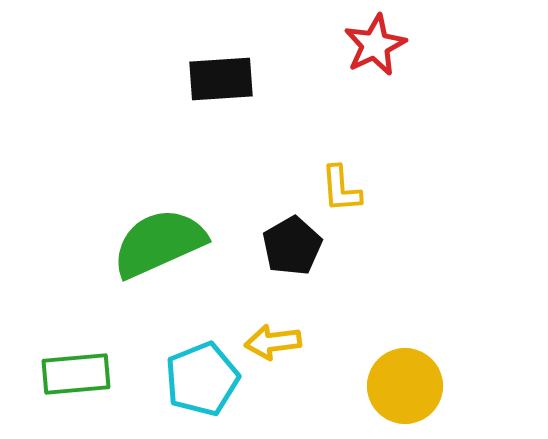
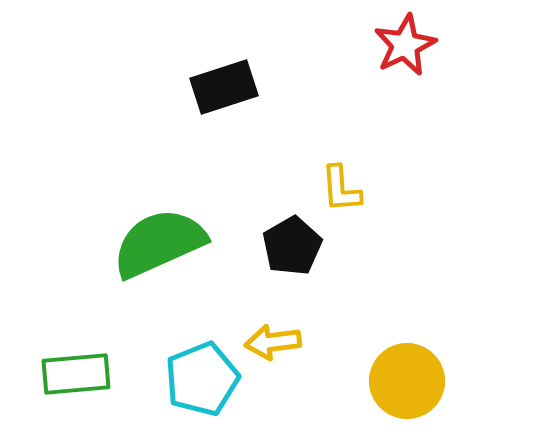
red star: moved 30 px right
black rectangle: moved 3 px right, 8 px down; rotated 14 degrees counterclockwise
yellow circle: moved 2 px right, 5 px up
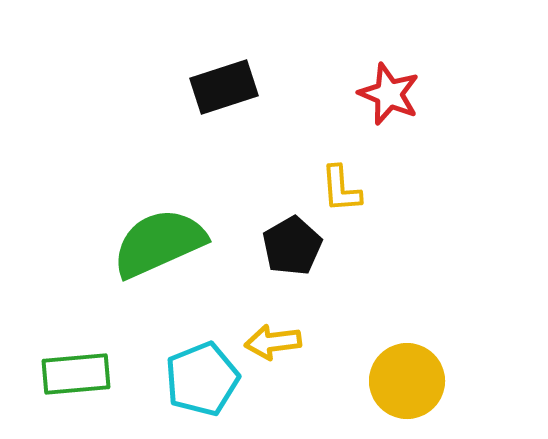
red star: moved 16 px left, 49 px down; rotated 24 degrees counterclockwise
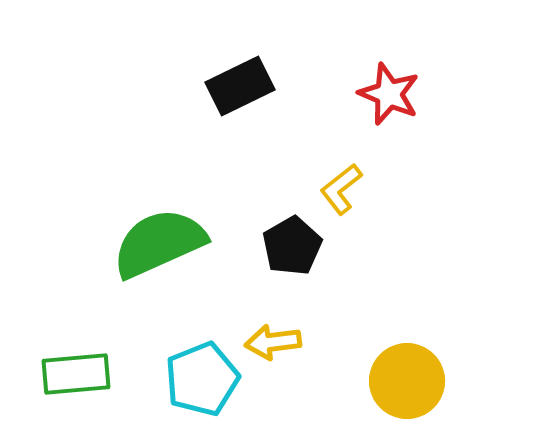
black rectangle: moved 16 px right, 1 px up; rotated 8 degrees counterclockwise
yellow L-shape: rotated 56 degrees clockwise
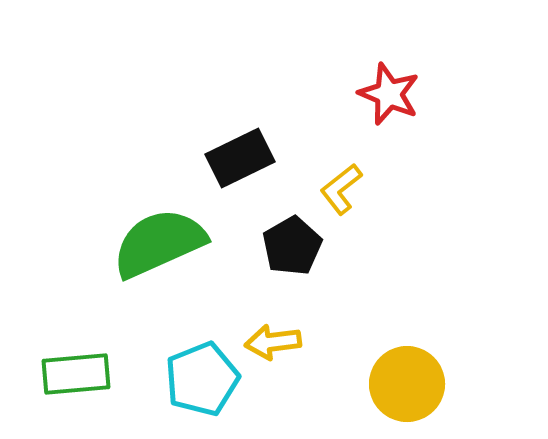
black rectangle: moved 72 px down
yellow circle: moved 3 px down
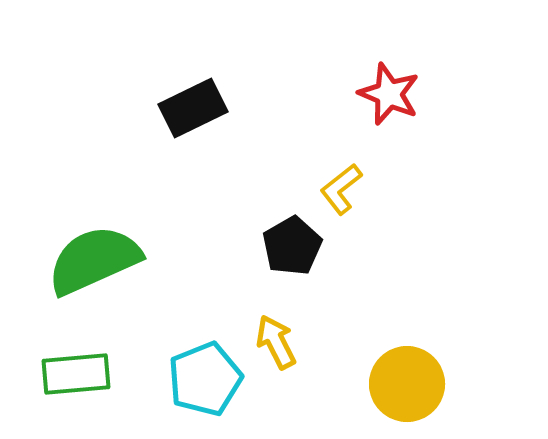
black rectangle: moved 47 px left, 50 px up
green semicircle: moved 65 px left, 17 px down
yellow arrow: moved 3 px right; rotated 70 degrees clockwise
cyan pentagon: moved 3 px right
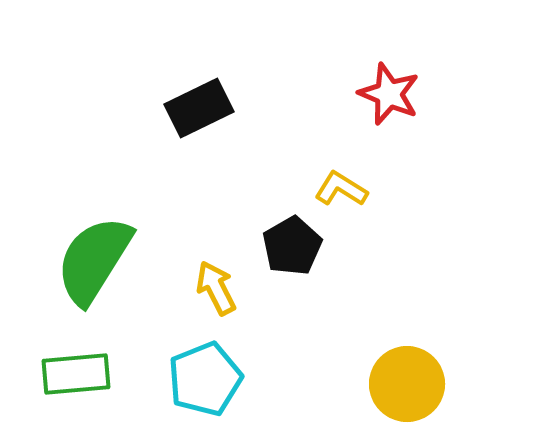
black rectangle: moved 6 px right
yellow L-shape: rotated 70 degrees clockwise
green semicircle: rotated 34 degrees counterclockwise
yellow arrow: moved 60 px left, 54 px up
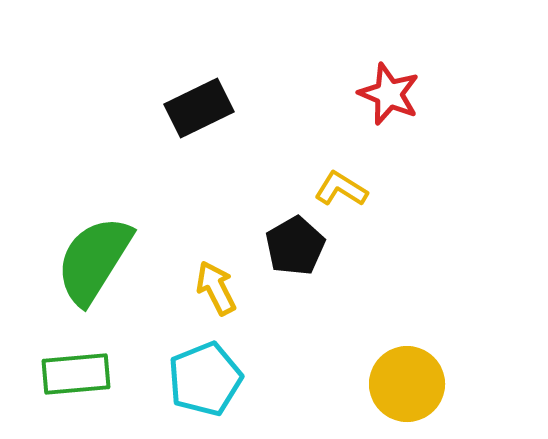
black pentagon: moved 3 px right
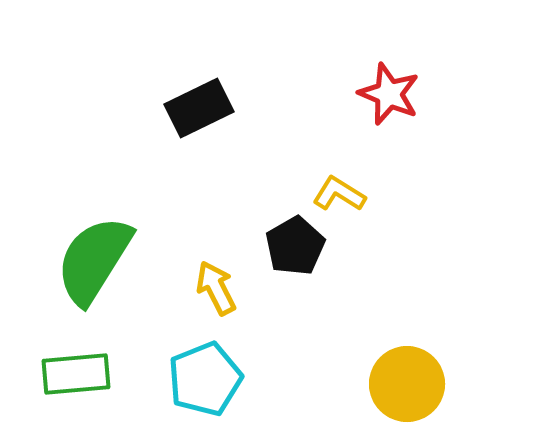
yellow L-shape: moved 2 px left, 5 px down
